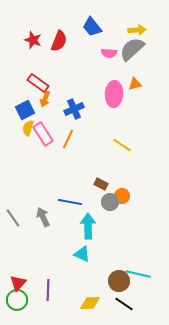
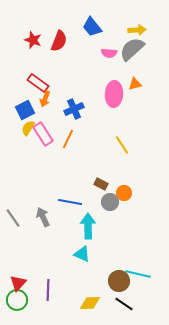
yellow semicircle: rotated 14 degrees clockwise
yellow line: rotated 24 degrees clockwise
orange circle: moved 2 px right, 3 px up
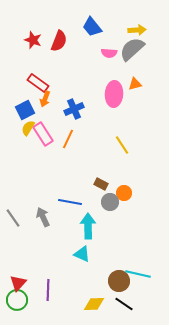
yellow diamond: moved 4 px right, 1 px down
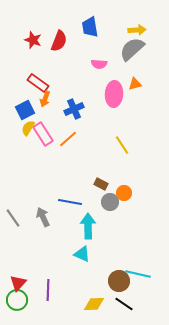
blue trapezoid: moved 2 px left; rotated 30 degrees clockwise
pink semicircle: moved 10 px left, 11 px down
orange line: rotated 24 degrees clockwise
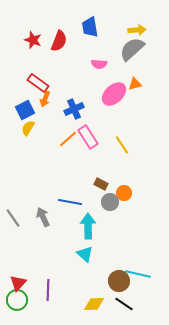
pink ellipse: rotated 45 degrees clockwise
pink rectangle: moved 45 px right, 3 px down
cyan triangle: moved 3 px right; rotated 18 degrees clockwise
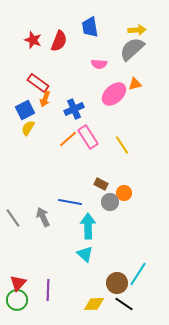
cyan line: rotated 70 degrees counterclockwise
brown circle: moved 2 px left, 2 px down
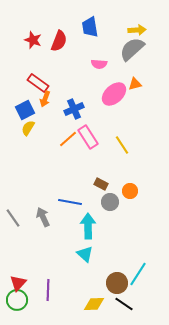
orange circle: moved 6 px right, 2 px up
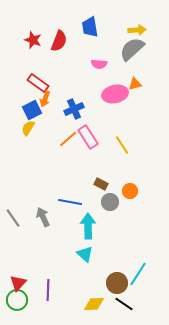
pink ellipse: moved 1 px right; rotated 30 degrees clockwise
blue square: moved 7 px right
